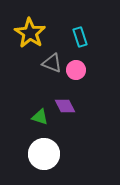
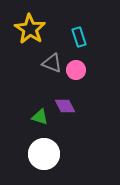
yellow star: moved 4 px up
cyan rectangle: moved 1 px left
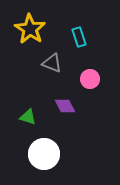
pink circle: moved 14 px right, 9 px down
green triangle: moved 12 px left
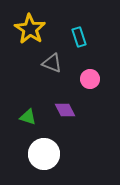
purple diamond: moved 4 px down
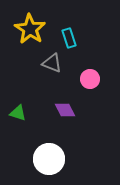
cyan rectangle: moved 10 px left, 1 px down
green triangle: moved 10 px left, 4 px up
white circle: moved 5 px right, 5 px down
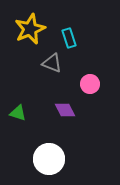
yellow star: rotated 16 degrees clockwise
pink circle: moved 5 px down
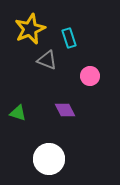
gray triangle: moved 5 px left, 3 px up
pink circle: moved 8 px up
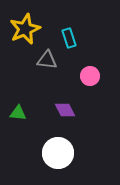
yellow star: moved 5 px left
gray triangle: rotated 15 degrees counterclockwise
green triangle: rotated 12 degrees counterclockwise
white circle: moved 9 px right, 6 px up
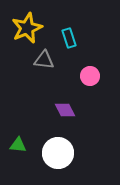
yellow star: moved 2 px right, 1 px up
gray triangle: moved 3 px left
green triangle: moved 32 px down
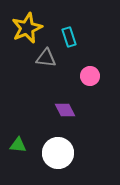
cyan rectangle: moved 1 px up
gray triangle: moved 2 px right, 2 px up
